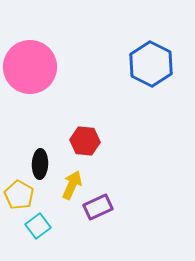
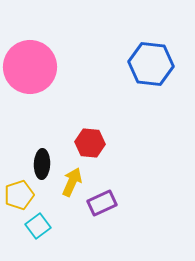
blue hexagon: rotated 21 degrees counterclockwise
red hexagon: moved 5 px right, 2 px down
black ellipse: moved 2 px right
yellow arrow: moved 3 px up
yellow pentagon: rotated 24 degrees clockwise
purple rectangle: moved 4 px right, 4 px up
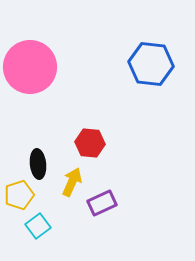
black ellipse: moved 4 px left; rotated 8 degrees counterclockwise
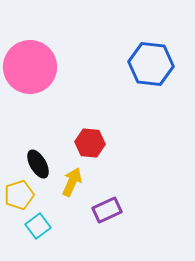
black ellipse: rotated 24 degrees counterclockwise
purple rectangle: moved 5 px right, 7 px down
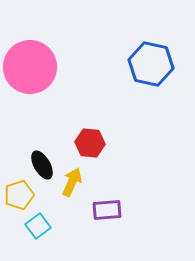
blue hexagon: rotated 6 degrees clockwise
black ellipse: moved 4 px right, 1 px down
purple rectangle: rotated 20 degrees clockwise
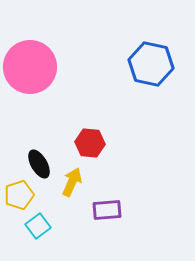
black ellipse: moved 3 px left, 1 px up
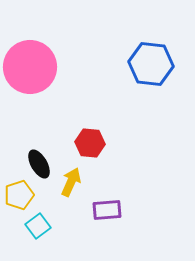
blue hexagon: rotated 6 degrees counterclockwise
yellow arrow: moved 1 px left
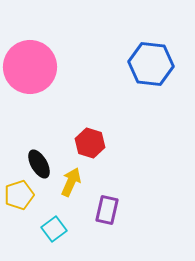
red hexagon: rotated 12 degrees clockwise
purple rectangle: rotated 72 degrees counterclockwise
cyan square: moved 16 px right, 3 px down
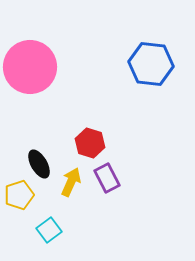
purple rectangle: moved 32 px up; rotated 40 degrees counterclockwise
cyan square: moved 5 px left, 1 px down
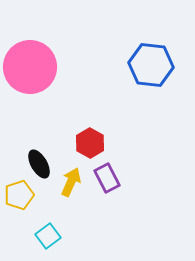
blue hexagon: moved 1 px down
red hexagon: rotated 12 degrees clockwise
cyan square: moved 1 px left, 6 px down
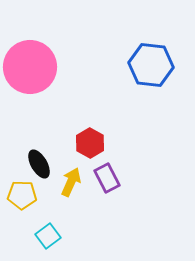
yellow pentagon: moved 3 px right; rotated 20 degrees clockwise
